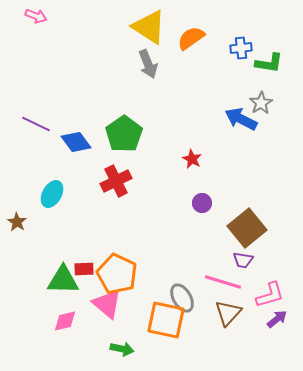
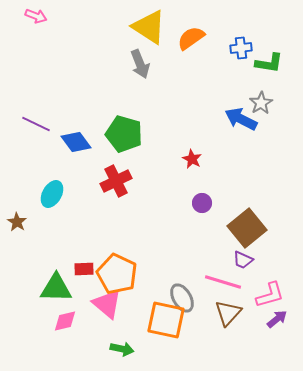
gray arrow: moved 8 px left
green pentagon: rotated 21 degrees counterclockwise
purple trapezoid: rotated 15 degrees clockwise
green triangle: moved 7 px left, 8 px down
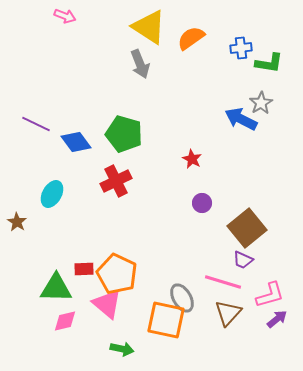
pink arrow: moved 29 px right
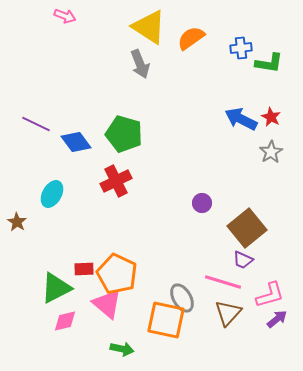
gray star: moved 10 px right, 49 px down
red star: moved 79 px right, 42 px up
green triangle: rotated 28 degrees counterclockwise
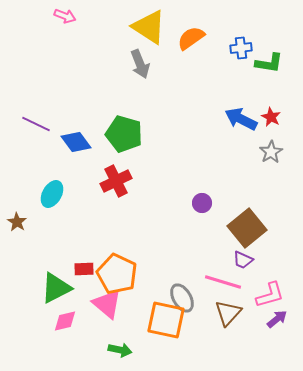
green arrow: moved 2 px left, 1 px down
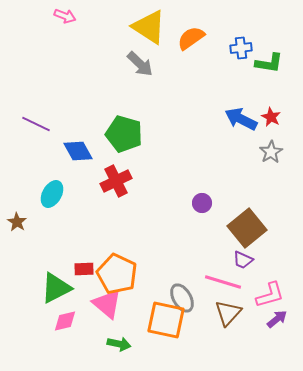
gray arrow: rotated 24 degrees counterclockwise
blue diamond: moved 2 px right, 9 px down; rotated 8 degrees clockwise
green arrow: moved 1 px left, 6 px up
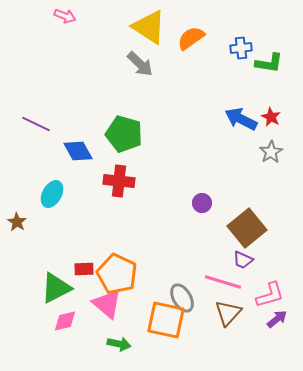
red cross: moved 3 px right; rotated 32 degrees clockwise
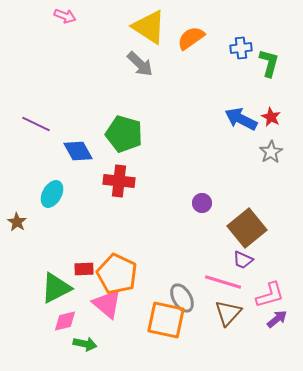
green L-shape: rotated 84 degrees counterclockwise
green arrow: moved 34 px left
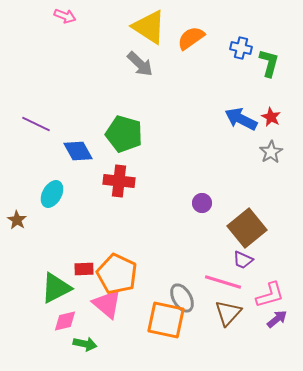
blue cross: rotated 20 degrees clockwise
brown star: moved 2 px up
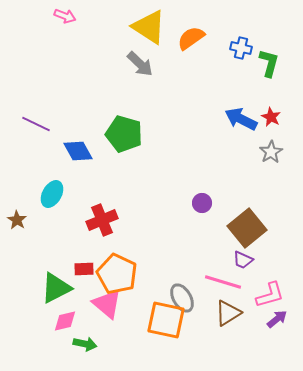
red cross: moved 17 px left, 39 px down; rotated 28 degrees counterclockwise
brown triangle: rotated 16 degrees clockwise
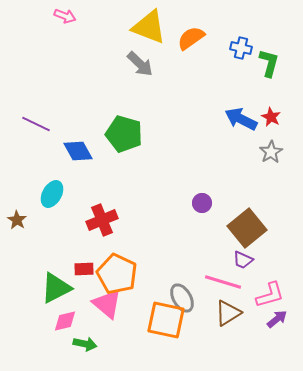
yellow triangle: rotated 12 degrees counterclockwise
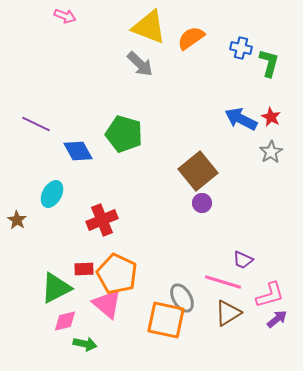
brown square: moved 49 px left, 57 px up
